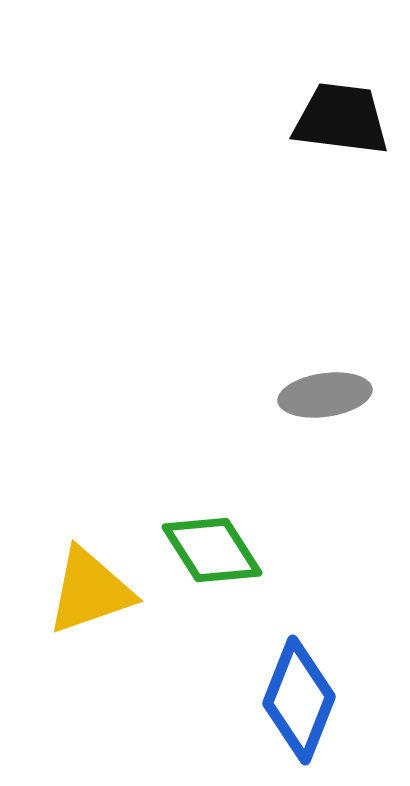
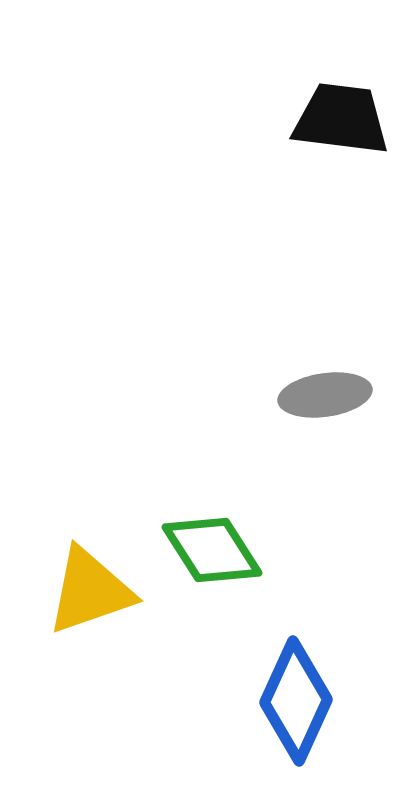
blue diamond: moved 3 px left, 1 px down; rotated 3 degrees clockwise
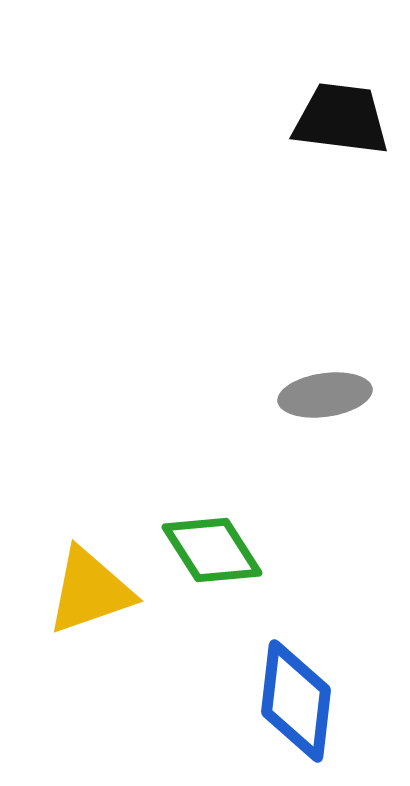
blue diamond: rotated 18 degrees counterclockwise
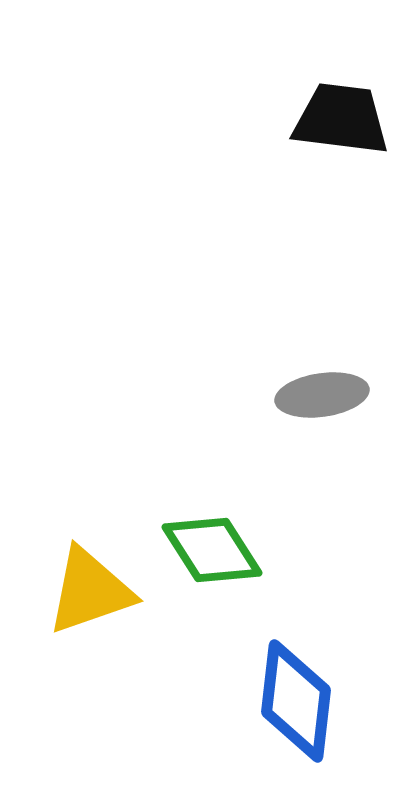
gray ellipse: moved 3 px left
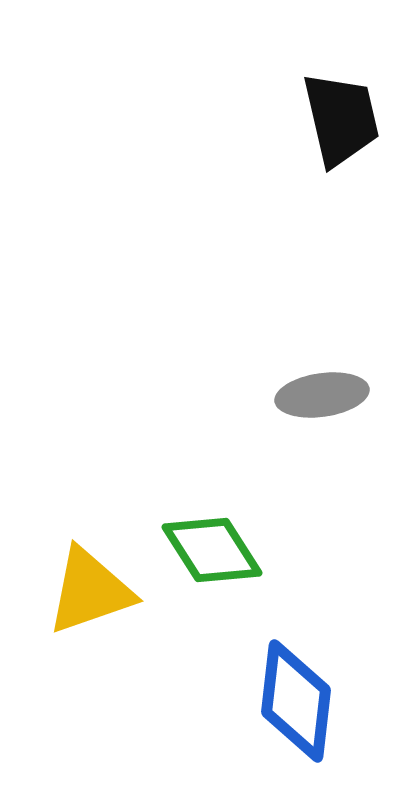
black trapezoid: rotated 70 degrees clockwise
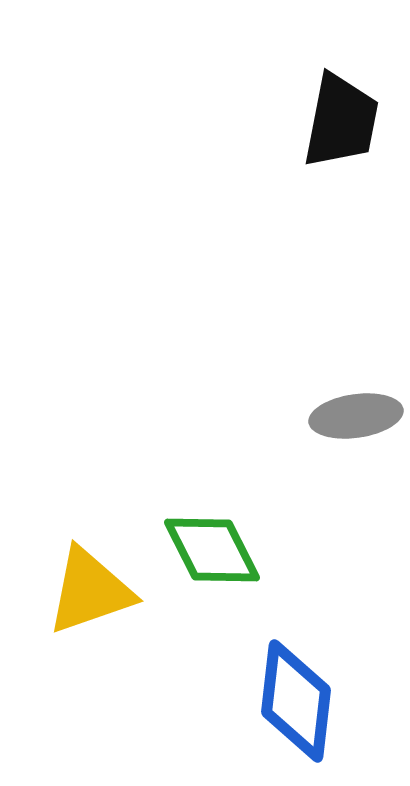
black trapezoid: moved 2 px down; rotated 24 degrees clockwise
gray ellipse: moved 34 px right, 21 px down
green diamond: rotated 6 degrees clockwise
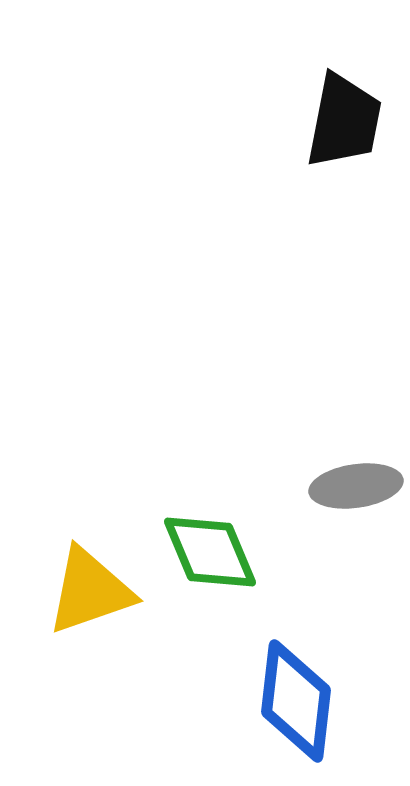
black trapezoid: moved 3 px right
gray ellipse: moved 70 px down
green diamond: moved 2 px left, 2 px down; rotated 4 degrees clockwise
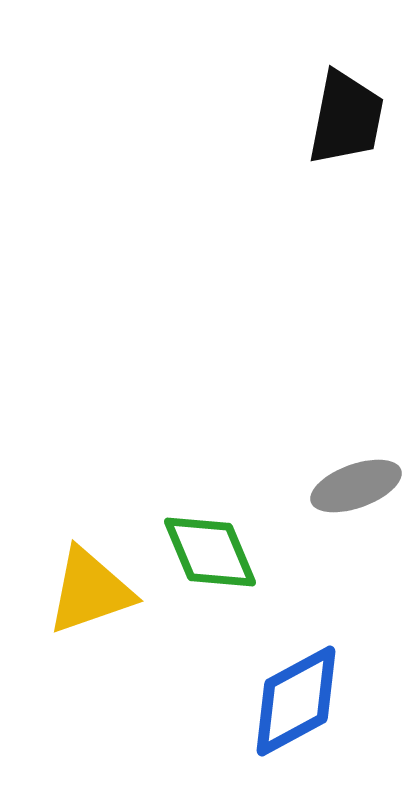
black trapezoid: moved 2 px right, 3 px up
gray ellipse: rotated 12 degrees counterclockwise
blue diamond: rotated 55 degrees clockwise
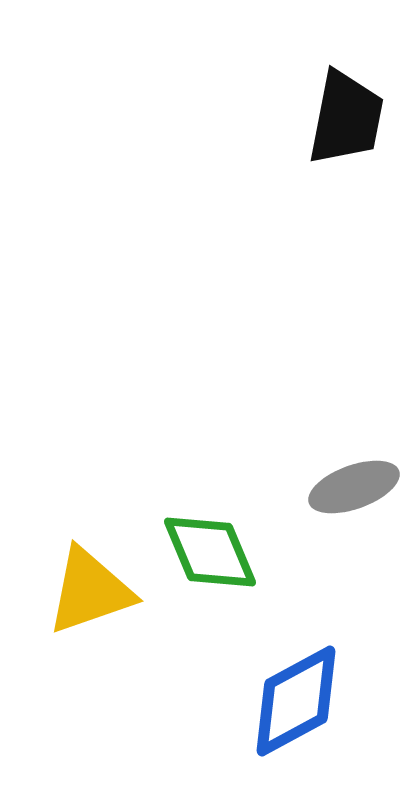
gray ellipse: moved 2 px left, 1 px down
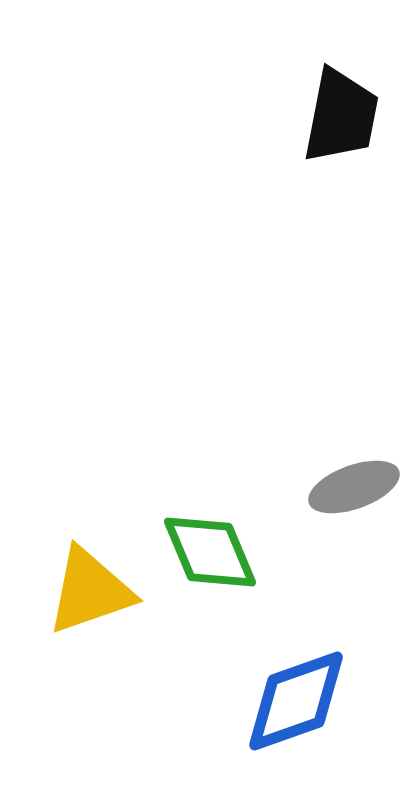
black trapezoid: moved 5 px left, 2 px up
blue diamond: rotated 9 degrees clockwise
